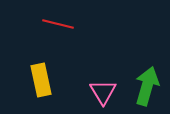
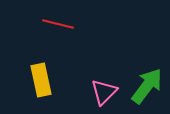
green arrow: rotated 21 degrees clockwise
pink triangle: moved 1 px right; rotated 16 degrees clockwise
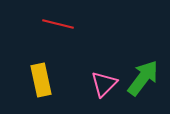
green arrow: moved 4 px left, 8 px up
pink triangle: moved 8 px up
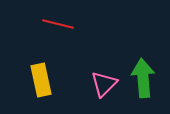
green arrow: rotated 42 degrees counterclockwise
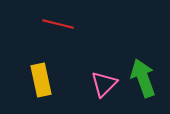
green arrow: rotated 15 degrees counterclockwise
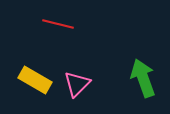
yellow rectangle: moved 6 px left; rotated 48 degrees counterclockwise
pink triangle: moved 27 px left
